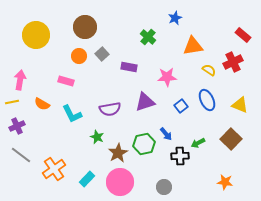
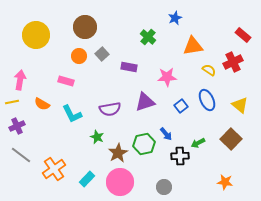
yellow triangle: rotated 18 degrees clockwise
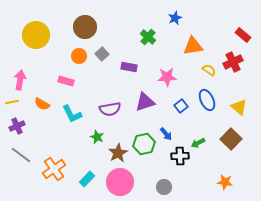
yellow triangle: moved 1 px left, 2 px down
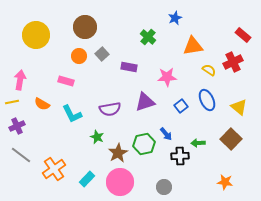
green arrow: rotated 24 degrees clockwise
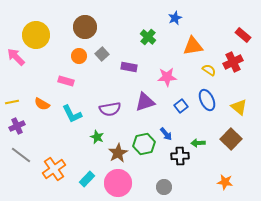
pink arrow: moved 4 px left, 23 px up; rotated 54 degrees counterclockwise
pink circle: moved 2 px left, 1 px down
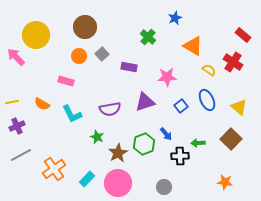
orange triangle: rotated 40 degrees clockwise
red cross: rotated 30 degrees counterclockwise
green hexagon: rotated 10 degrees counterclockwise
gray line: rotated 65 degrees counterclockwise
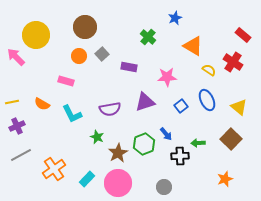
orange star: moved 3 px up; rotated 28 degrees counterclockwise
